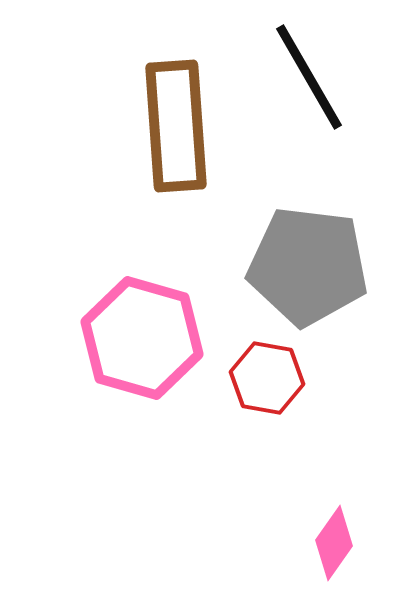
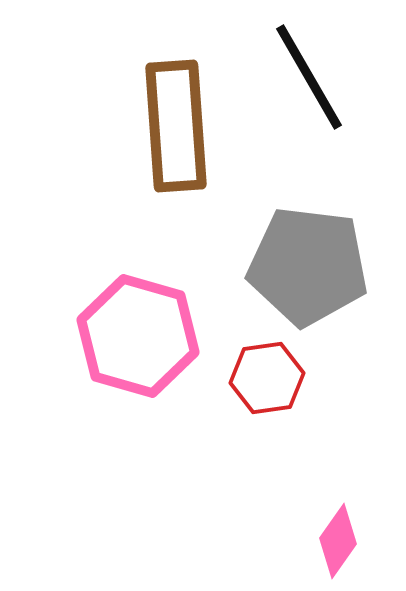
pink hexagon: moved 4 px left, 2 px up
red hexagon: rotated 18 degrees counterclockwise
pink diamond: moved 4 px right, 2 px up
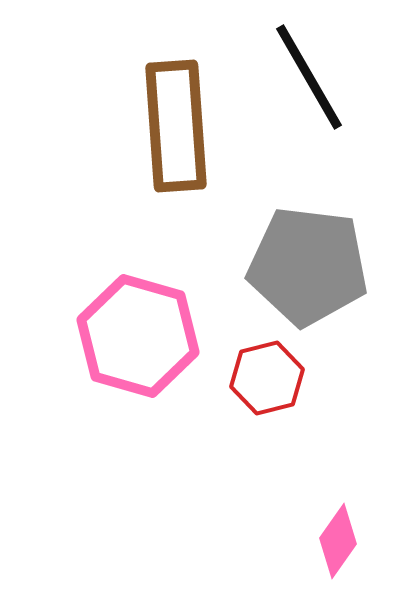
red hexagon: rotated 6 degrees counterclockwise
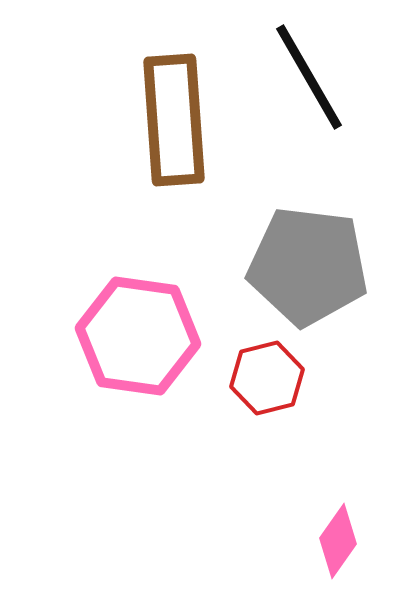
brown rectangle: moved 2 px left, 6 px up
pink hexagon: rotated 8 degrees counterclockwise
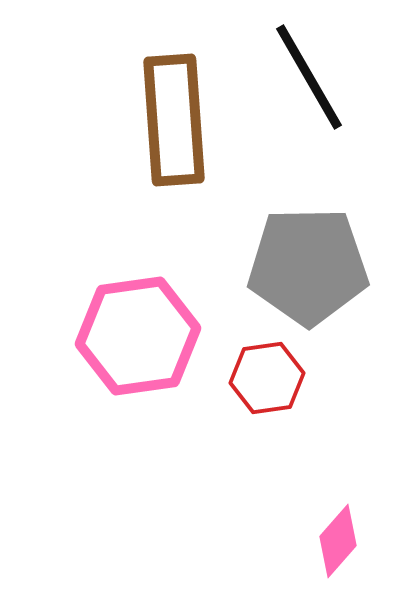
gray pentagon: rotated 8 degrees counterclockwise
pink hexagon: rotated 16 degrees counterclockwise
red hexagon: rotated 6 degrees clockwise
pink diamond: rotated 6 degrees clockwise
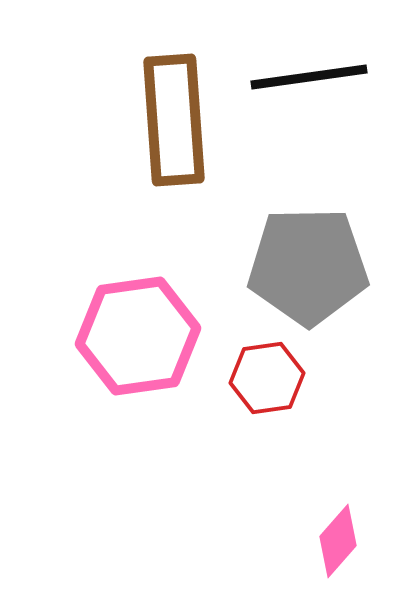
black line: rotated 68 degrees counterclockwise
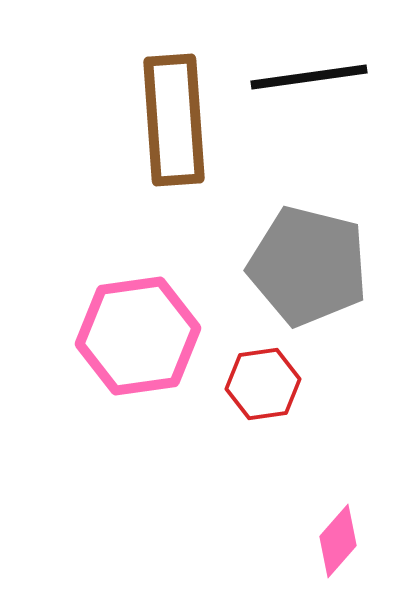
gray pentagon: rotated 15 degrees clockwise
red hexagon: moved 4 px left, 6 px down
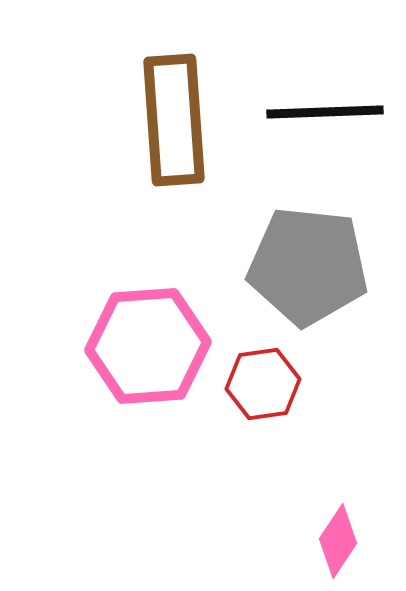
black line: moved 16 px right, 35 px down; rotated 6 degrees clockwise
gray pentagon: rotated 8 degrees counterclockwise
pink hexagon: moved 10 px right, 10 px down; rotated 4 degrees clockwise
pink diamond: rotated 8 degrees counterclockwise
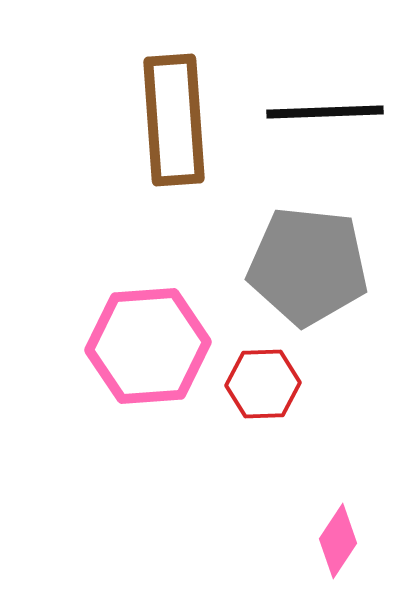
red hexagon: rotated 6 degrees clockwise
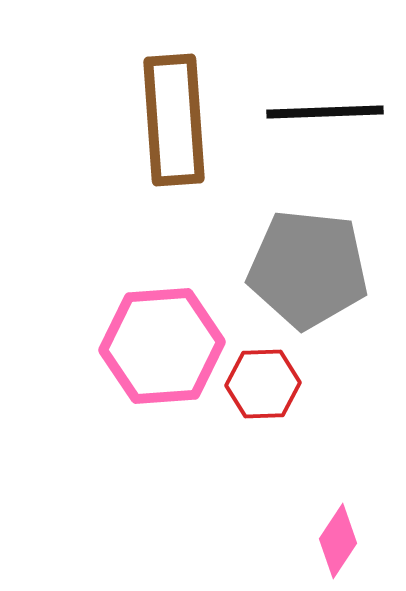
gray pentagon: moved 3 px down
pink hexagon: moved 14 px right
